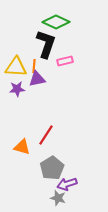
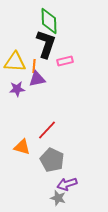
green diamond: moved 7 px left, 1 px up; rotated 64 degrees clockwise
yellow triangle: moved 1 px left, 5 px up
red line: moved 1 px right, 5 px up; rotated 10 degrees clockwise
gray pentagon: moved 8 px up; rotated 15 degrees counterclockwise
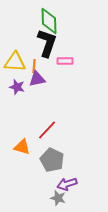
black L-shape: moved 1 px right, 1 px up
pink rectangle: rotated 14 degrees clockwise
purple star: moved 2 px up; rotated 21 degrees clockwise
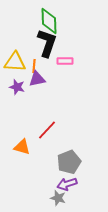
gray pentagon: moved 17 px right, 2 px down; rotated 25 degrees clockwise
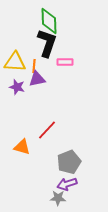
pink rectangle: moved 1 px down
gray star: rotated 14 degrees counterclockwise
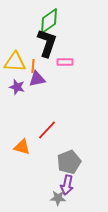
green diamond: rotated 56 degrees clockwise
orange line: moved 1 px left
purple arrow: moved 1 px down; rotated 60 degrees counterclockwise
